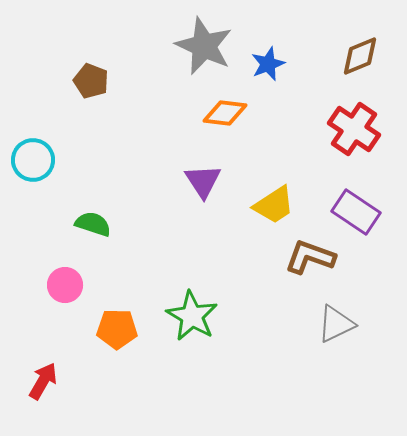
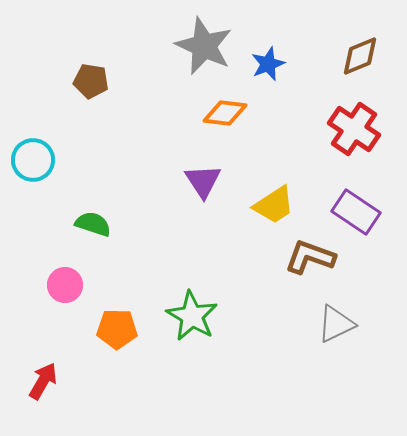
brown pentagon: rotated 12 degrees counterclockwise
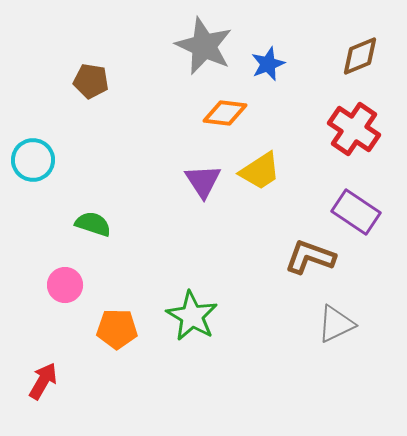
yellow trapezoid: moved 14 px left, 34 px up
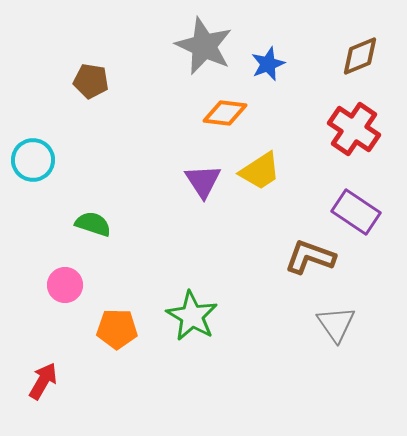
gray triangle: rotated 39 degrees counterclockwise
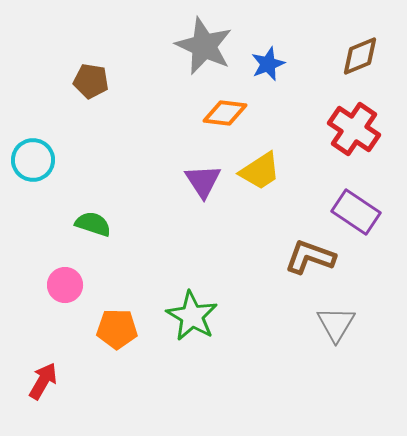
gray triangle: rotated 6 degrees clockwise
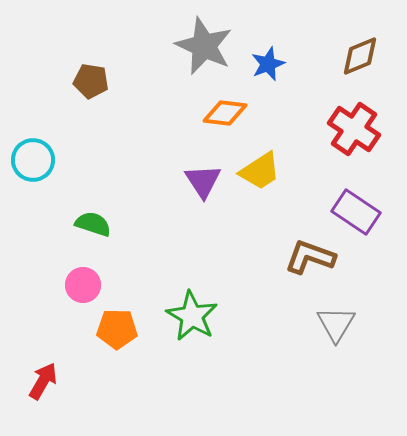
pink circle: moved 18 px right
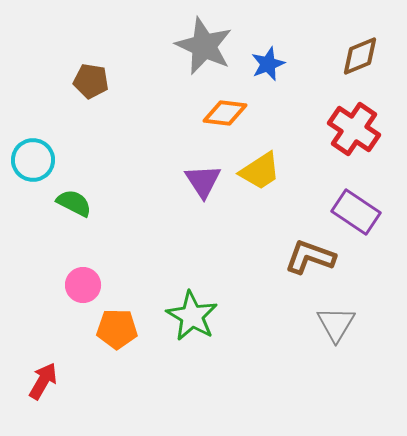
green semicircle: moved 19 px left, 21 px up; rotated 9 degrees clockwise
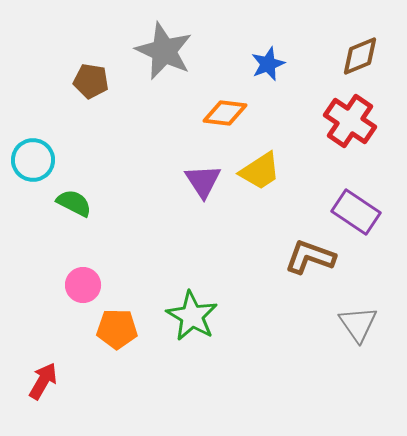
gray star: moved 40 px left, 5 px down
red cross: moved 4 px left, 8 px up
gray triangle: moved 22 px right; rotated 6 degrees counterclockwise
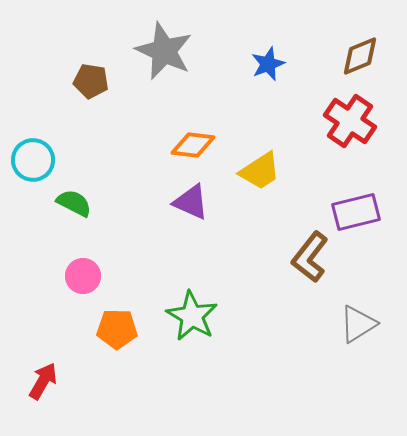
orange diamond: moved 32 px left, 32 px down
purple triangle: moved 12 px left, 21 px down; rotated 33 degrees counterclockwise
purple rectangle: rotated 48 degrees counterclockwise
brown L-shape: rotated 72 degrees counterclockwise
pink circle: moved 9 px up
gray triangle: rotated 33 degrees clockwise
